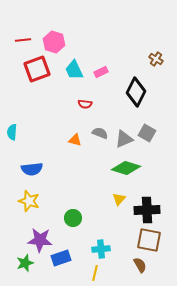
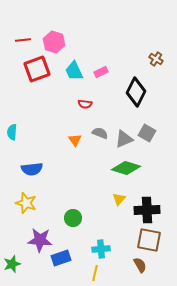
cyan trapezoid: moved 1 px down
orange triangle: rotated 40 degrees clockwise
yellow star: moved 3 px left, 2 px down
green star: moved 13 px left, 1 px down
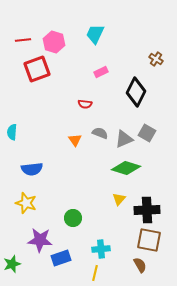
cyan trapezoid: moved 21 px right, 37 px up; rotated 50 degrees clockwise
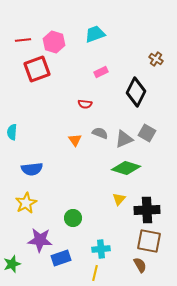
cyan trapezoid: rotated 45 degrees clockwise
yellow star: rotated 25 degrees clockwise
brown square: moved 1 px down
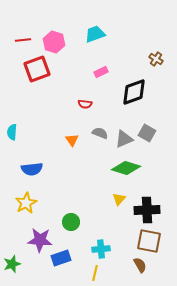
black diamond: moved 2 px left; rotated 44 degrees clockwise
orange triangle: moved 3 px left
green circle: moved 2 px left, 4 px down
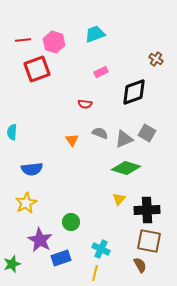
purple star: rotated 25 degrees clockwise
cyan cross: rotated 30 degrees clockwise
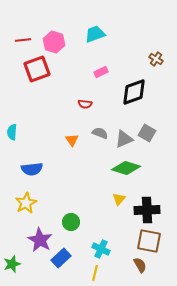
blue rectangle: rotated 24 degrees counterclockwise
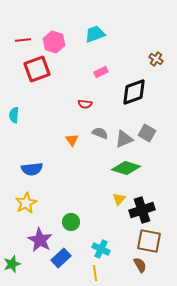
cyan semicircle: moved 2 px right, 17 px up
black cross: moved 5 px left; rotated 15 degrees counterclockwise
yellow line: rotated 21 degrees counterclockwise
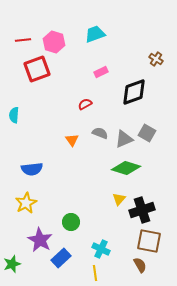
red semicircle: rotated 144 degrees clockwise
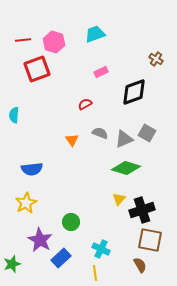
brown square: moved 1 px right, 1 px up
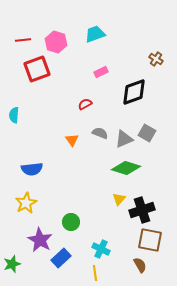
pink hexagon: moved 2 px right
